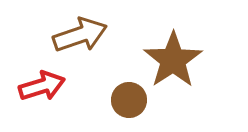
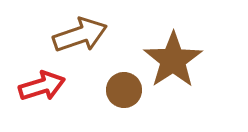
brown circle: moved 5 px left, 10 px up
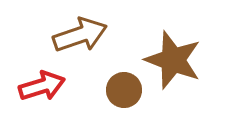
brown star: rotated 18 degrees counterclockwise
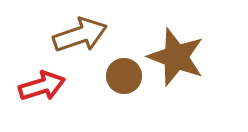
brown star: moved 3 px right, 3 px up
brown circle: moved 14 px up
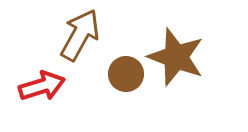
brown arrow: rotated 42 degrees counterclockwise
brown circle: moved 2 px right, 2 px up
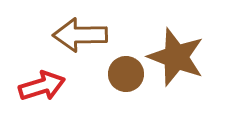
brown arrow: rotated 120 degrees counterclockwise
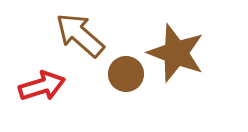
brown arrow: rotated 42 degrees clockwise
brown star: moved 4 px up
